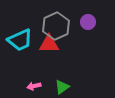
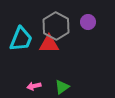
gray hexagon: rotated 8 degrees counterclockwise
cyan trapezoid: moved 1 px right, 1 px up; rotated 44 degrees counterclockwise
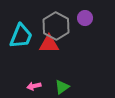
purple circle: moved 3 px left, 4 px up
cyan trapezoid: moved 3 px up
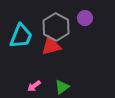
gray hexagon: moved 1 px down
red triangle: moved 2 px right, 2 px down; rotated 15 degrees counterclockwise
pink arrow: rotated 24 degrees counterclockwise
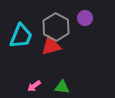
green triangle: rotated 42 degrees clockwise
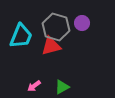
purple circle: moved 3 px left, 5 px down
gray hexagon: rotated 12 degrees counterclockwise
green triangle: rotated 35 degrees counterclockwise
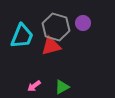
purple circle: moved 1 px right
cyan trapezoid: moved 1 px right
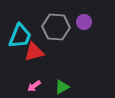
purple circle: moved 1 px right, 1 px up
gray hexagon: rotated 12 degrees counterclockwise
cyan trapezoid: moved 2 px left
red triangle: moved 17 px left, 6 px down
